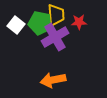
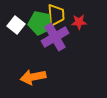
orange arrow: moved 20 px left, 3 px up
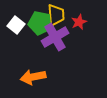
red star: rotated 21 degrees counterclockwise
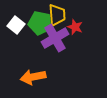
yellow trapezoid: moved 1 px right
red star: moved 4 px left, 5 px down; rotated 28 degrees counterclockwise
purple cross: moved 1 px down
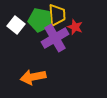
green pentagon: moved 3 px up
